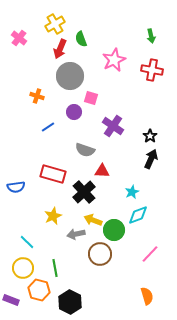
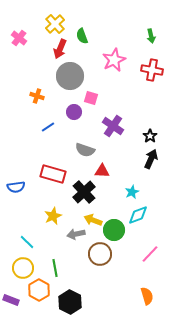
yellow cross: rotated 12 degrees counterclockwise
green semicircle: moved 1 px right, 3 px up
orange hexagon: rotated 15 degrees clockwise
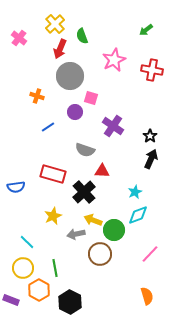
green arrow: moved 5 px left, 6 px up; rotated 64 degrees clockwise
purple circle: moved 1 px right
cyan star: moved 3 px right
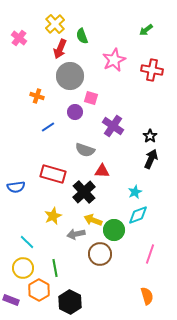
pink line: rotated 24 degrees counterclockwise
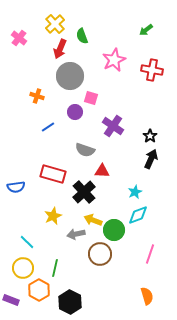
green line: rotated 24 degrees clockwise
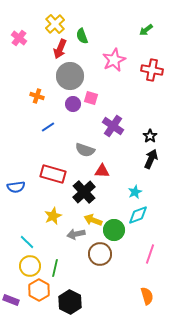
purple circle: moved 2 px left, 8 px up
yellow circle: moved 7 px right, 2 px up
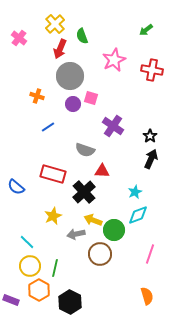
blue semicircle: rotated 48 degrees clockwise
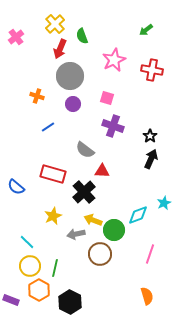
pink cross: moved 3 px left, 1 px up; rotated 14 degrees clockwise
pink square: moved 16 px right
purple cross: rotated 15 degrees counterclockwise
gray semicircle: rotated 18 degrees clockwise
cyan star: moved 29 px right, 11 px down
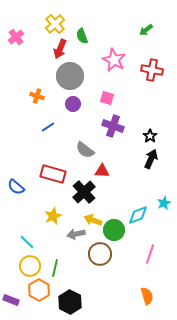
pink star: rotated 20 degrees counterclockwise
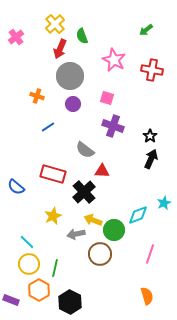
yellow circle: moved 1 px left, 2 px up
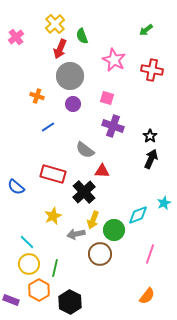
yellow arrow: rotated 90 degrees counterclockwise
orange semicircle: rotated 54 degrees clockwise
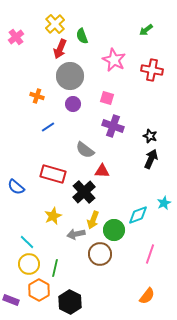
black star: rotated 16 degrees counterclockwise
